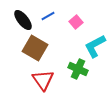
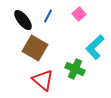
blue line: rotated 32 degrees counterclockwise
pink square: moved 3 px right, 8 px up
cyan L-shape: moved 1 px down; rotated 15 degrees counterclockwise
green cross: moved 3 px left
red triangle: rotated 15 degrees counterclockwise
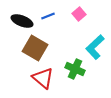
blue line: rotated 40 degrees clockwise
black ellipse: moved 1 px left, 1 px down; rotated 30 degrees counterclockwise
red triangle: moved 2 px up
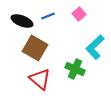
red triangle: moved 3 px left, 1 px down
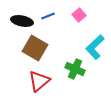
pink square: moved 1 px down
black ellipse: rotated 10 degrees counterclockwise
red triangle: moved 1 px left, 2 px down; rotated 40 degrees clockwise
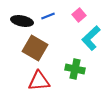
cyan L-shape: moved 4 px left, 9 px up
green cross: rotated 12 degrees counterclockwise
red triangle: rotated 35 degrees clockwise
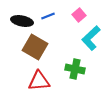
brown square: moved 1 px up
